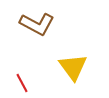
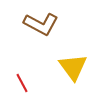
brown L-shape: moved 4 px right
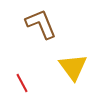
brown L-shape: rotated 140 degrees counterclockwise
